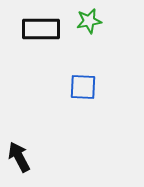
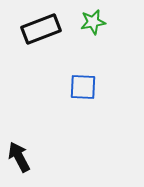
green star: moved 4 px right, 1 px down
black rectangle: rotated 21 degrees counterclockwise
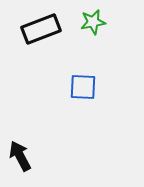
black arrow: moved 1 px right, 1 px up
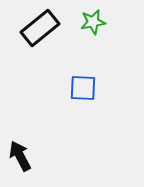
black rectangle: moved 1 px left, 1 px up; rotated 18 degrees counterclockwise
blue square: moved 1 px down
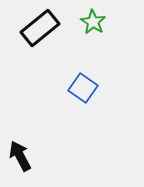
green star: rotated 30 degrees counterclockwise
blue square: rotated 32 degrees clockwise
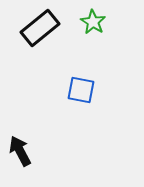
blue square: moved 2 px left, 2 px down; rotated 24 degrees counterclockwise
black arrow: moved 5 px up
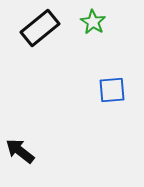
blue square: moved 31 px right; rotated 16 degrees counterclockwise
black arrow: rotated 24 degrees counterclockwise
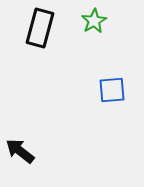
green star: moved 1 px right, 1 px up; rotated 10 degrees clockwise
black rectangle: rotated 36 degrees counterclockwise
